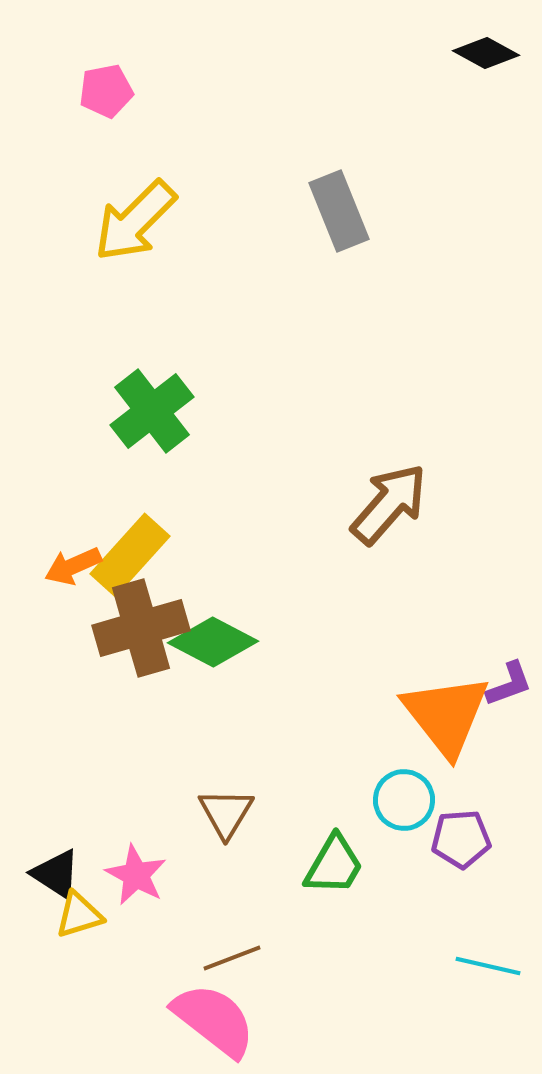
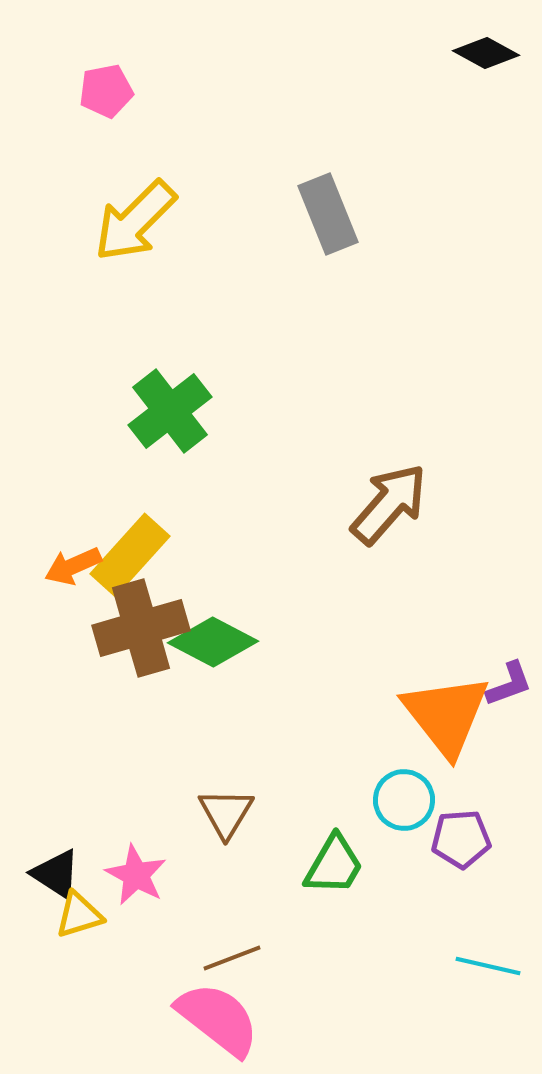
gray rectangle: moved 11 px left, 3 px down
green cross: moved 18 px right
pink semicircle: moved 4 px right, 1 px up
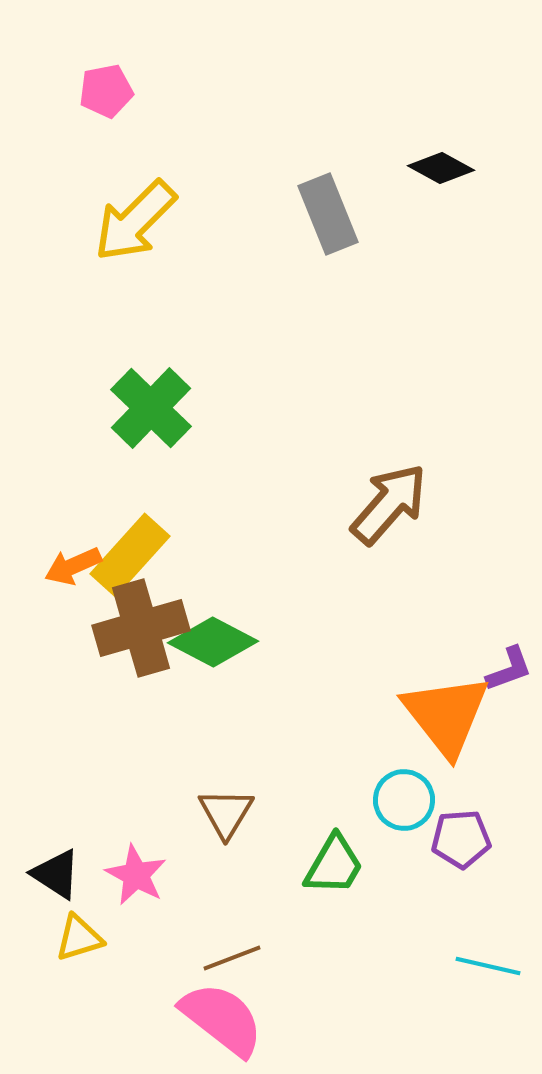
black diamond: moved 45 px left, 115 px down
green cross: moved 19 px left, 3 px up; rotated 8 degrees counterclockwise
purple L-shape: moved 15 px up
yellow triangle: moved 23 px down
pink semicircle: moved 4 px right
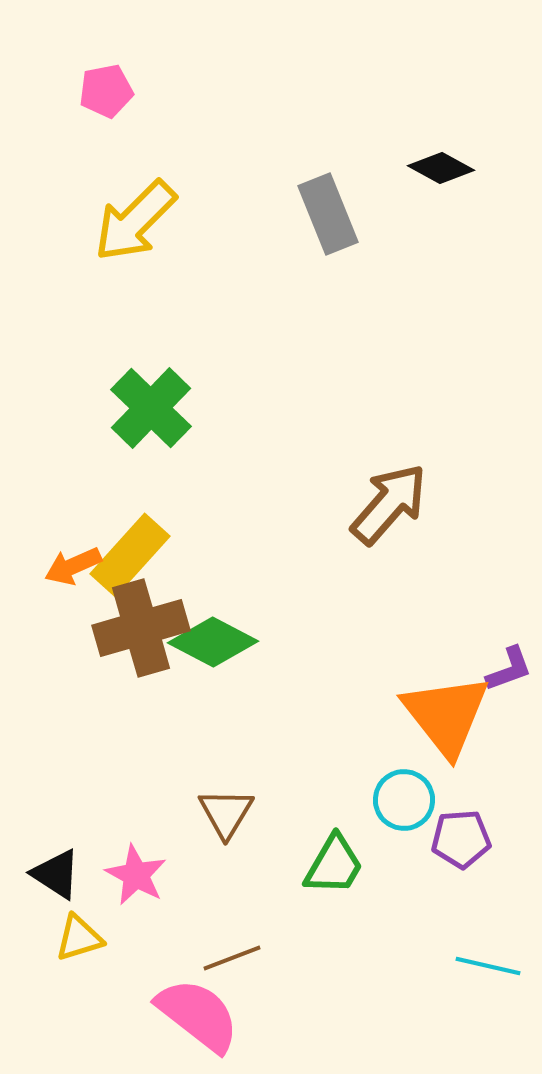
pink semicircle: moved 24 px left, 4 px up
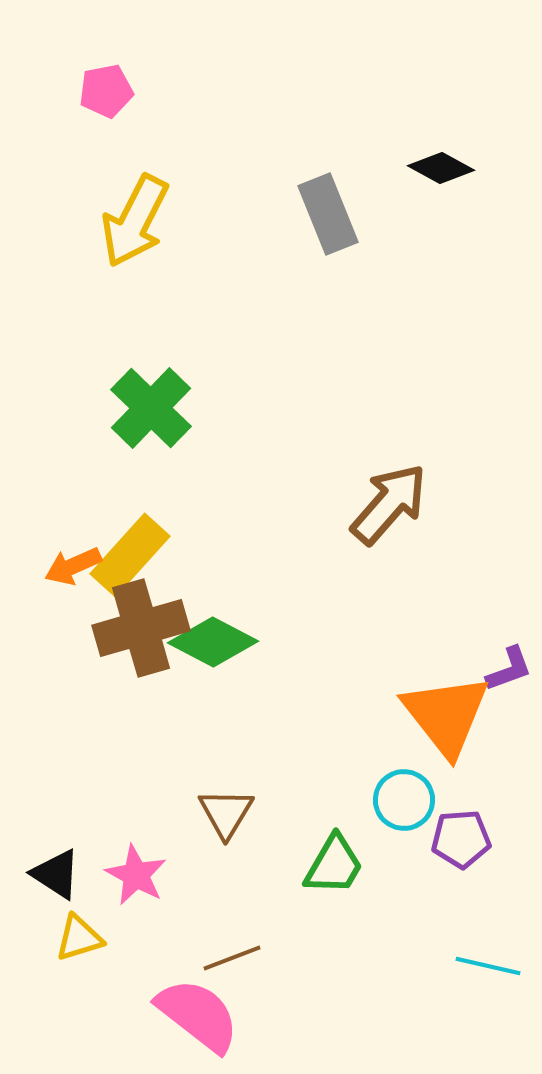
yellow arrow: rotated 18 degrees counterclockwise
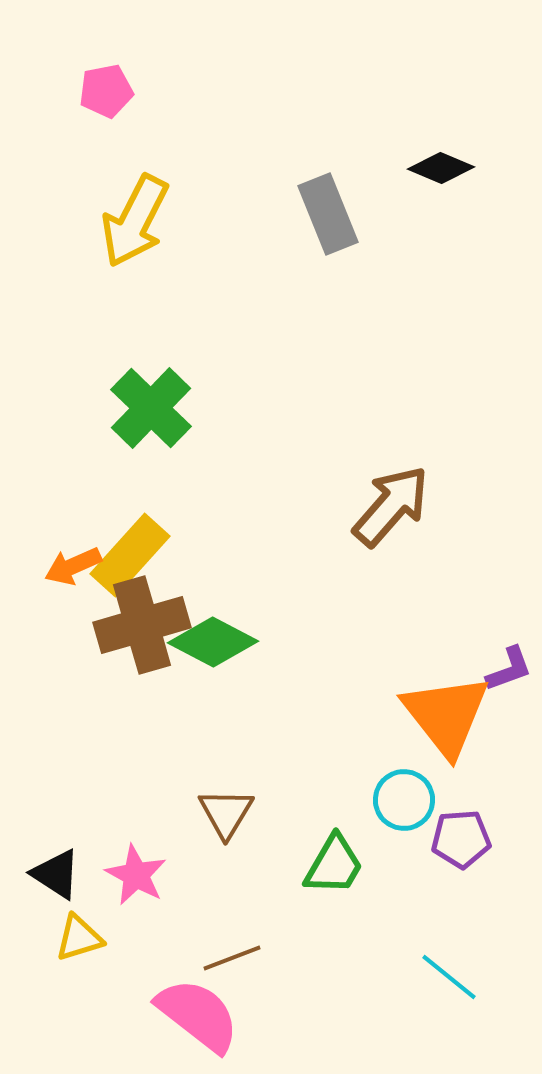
black diamond: rotated 6 degrees counterclockwise
brown arrow: moved 2 px right, 2 px down
brown cross: moved 1 px right, 3 px up
cyan line: moved 39 px left, 11 px down; rotated 26 degrees clockwise
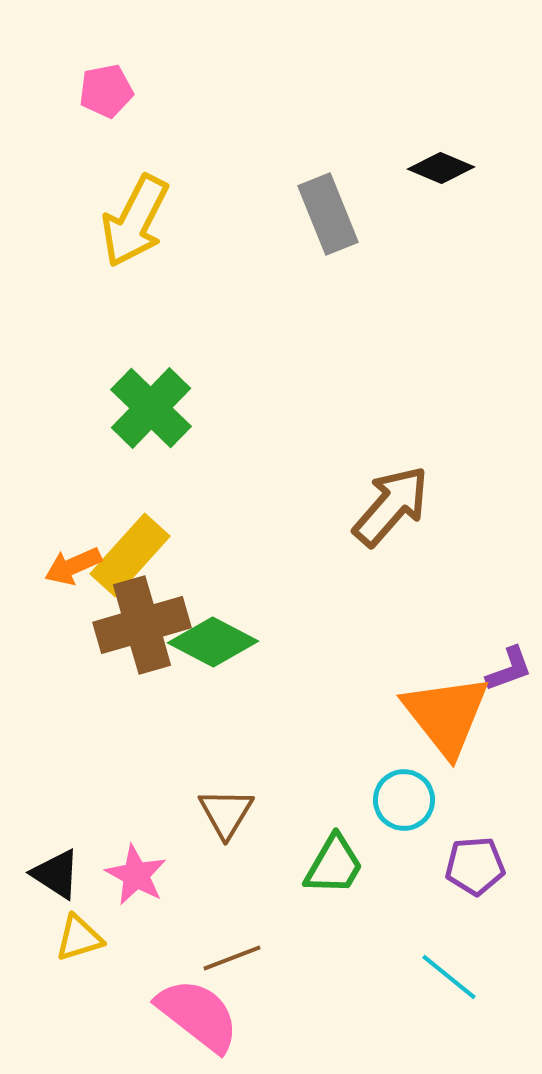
purple pentagon: moved 14 px right, 27 px down
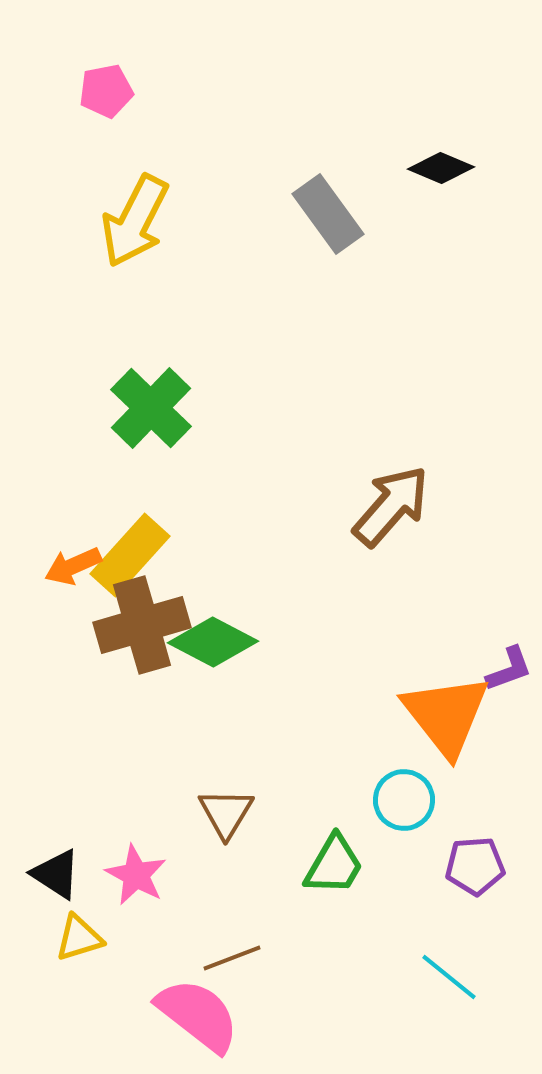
gray rectangle: rotated 14 degrees counterclockwise
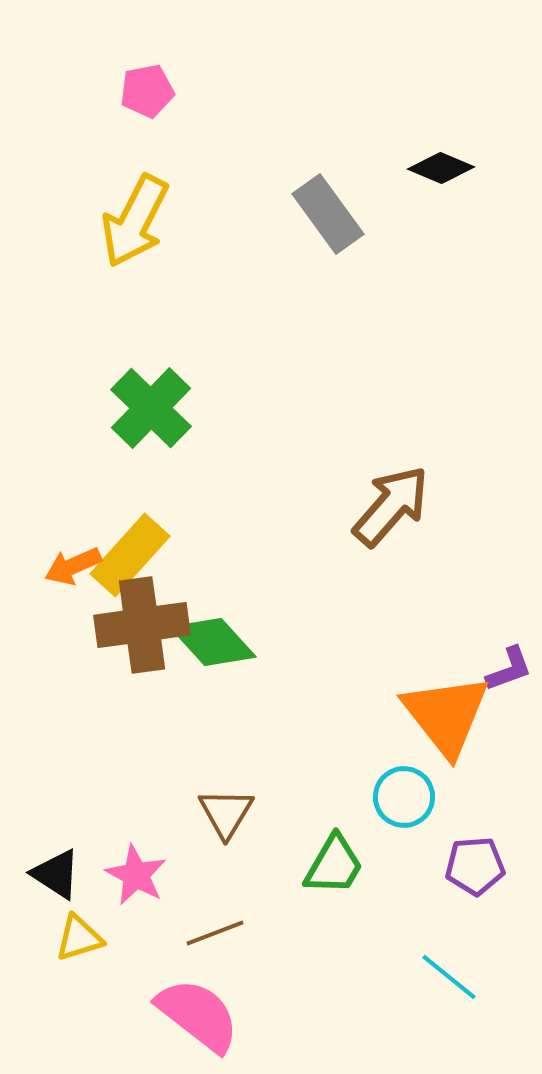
pink pentagon: moved 41 px right
brown cross: rotated 8 degrees clockwise
green diamond: rotated 20 degrees clockwise
cyan circle: moved 3 px up
brown line: moved 17 px left, 25 px up
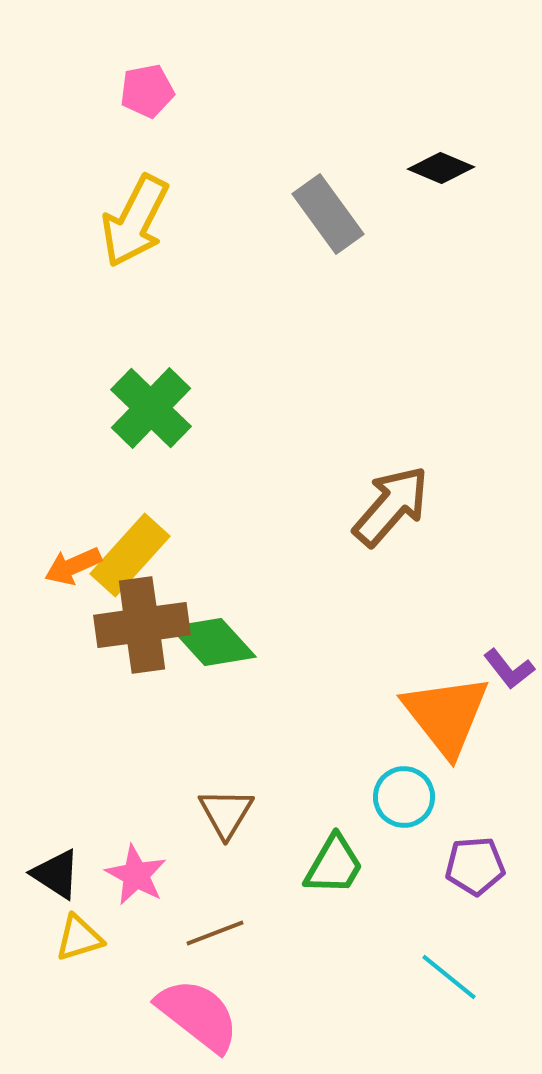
purple L-shape: rotated 72 degrees clockwise
